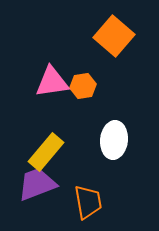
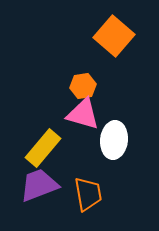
pink triangle: moved 31 px right, 32 px down; rotated 24 degrees clockwise
yellow rectangle: moved 3 px left, 4 px up
purple trapezoid: moved 2 px right, 1 px down
orange trapezoid: moved 8 px up
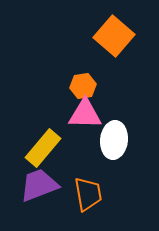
pink triangle: moved 2 px right; rotated 15 degrees counterclockwise
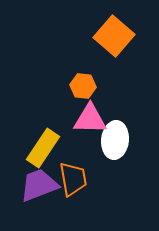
orange hexagon: rotated 15 degrees clockwise
pink triangle: moved 5 px right, 5 px down
white ellipse: moved 1 px right
yellow rectangle: rotated 6 degrees counterclockwise
orange trapezoid: moved 15 px left, 15 px up
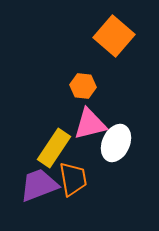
pink triangle: moved 5 px down; rotated 15 degrees counterclockwise
white ellipse: moved 1 px right, 3 px down; rotated 18 degrees clockwise
yellow rectangle: moved 11 px right
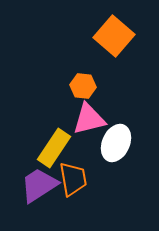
pink triangle: moved 1 px left, 5 px up
purple trapezoid: rotated 12 degrees counterclockwise
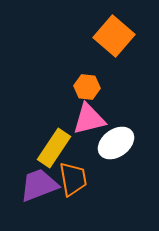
orange hexagon: moved 4 px right, 1 px down
white ellipse: rotated 30 degrees clockwise
purple trapezoid: rotated 12 degrees clockwise
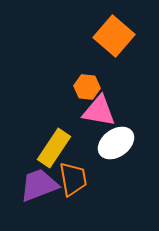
pink triangle: moved 10 px right, 8 px up; rotated 24 degrees clockwise
